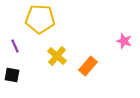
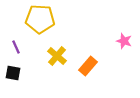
purple line: moved 1 px right, 1 px down
black square: moved 1 px right, 2 px up
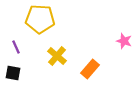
orange rectangle: moved 2 px right, 3 px down
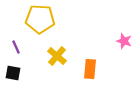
orange rectangle: rotated 36 degrees counterclockwise
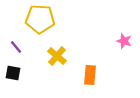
purple line: rotated 16 degrees counterclockwise
orange rectangle: moved 6 px down
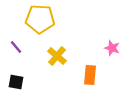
pink star: moved 12 px left, 7 px down
black square: moved 3 px right, 9 px down
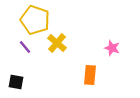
yellow pentagon: moved 5 px left, 1 px down; rotated 16 degrees clockwise
purple line: moved 9 px right
yellow cross: moved 13 px up
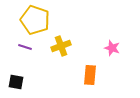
yellow cross: moved 4 px right, 3 px down; rotated 30 degrees clockwise
purple line: rotated 32 degrees counterclockwise
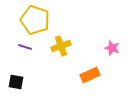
orange rectangle: rotated 60 degrees clockwise
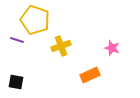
purple line: moved 8 px left, 7 px up
